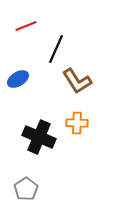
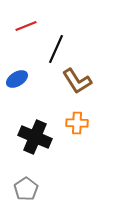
blue ellipse: moved 1 px left
black cross: moved 4 px left
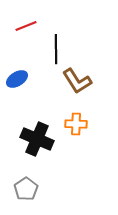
black line: rotated 24 degrees counterclockwise
orange cross: moved 1 px left, 1 px down
black cross: moved 2 px right, 2 px down
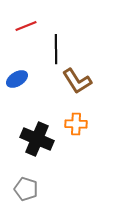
gray pentagon: rotated 20 degrees counterclockwise
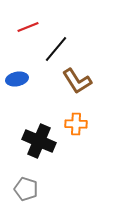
red line: moved 2 px right, 1 px down
black line: rotated 40 degrees clockwise
blue ellipse: rotated 20 degrees clockwise
black cross: moved 2 px right, 2 px down
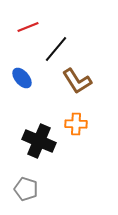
blue ellipse: moved 5 px right, 1 px up; rotated 60 degrees clockwise
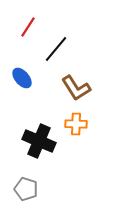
red line: rotated 35 degrees counterclockwise
brown L-shape: moved 1 px left, 7 px down
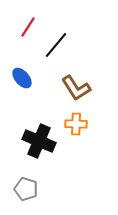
black line: moved 4 px up
